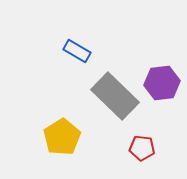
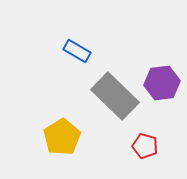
red pentagon: moved 3 px right, 2 px up; rotated 10 degrees clockwise
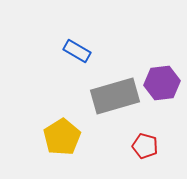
gray rectangle: rotated 60 degrees counterclockwise
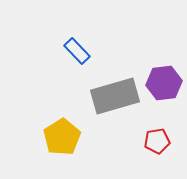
blue rectangle: rotated 16 degrees clockwise
purple hexagon: moved 2 px right
red pentagon: moved 12 px right, 5 px up; rotated 25 degrees counterclockwise
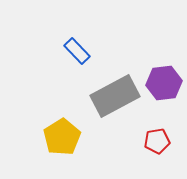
gray rectangle: rotated 12 degrees counterclockwise
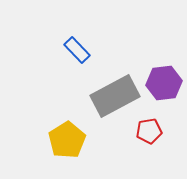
blue rectangle: moved 1 px up
yellow pentagon: moved 5 px right, 3 px down
red pentagon: moved 8 px left, 10 px up
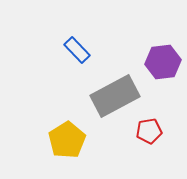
purple hexagon: moved 1 px left, 21 px up
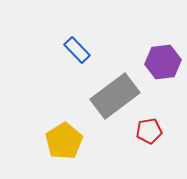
gray rectangle: rotated 9 degrees counterclockwise
yellow pentagon: moved 3 px left, 1 px down
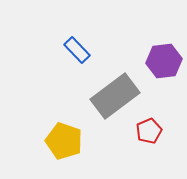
purple hexagon: moved 1 px right, 1 px up
red pentagon: rotated 15 degrees counterclockwise
yellow pentagon: rotated 21 degrees counterclockwise
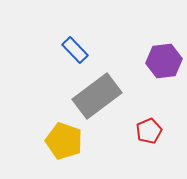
blue rectangle: moved 2 px left
gray rectangle: moved 18 px left
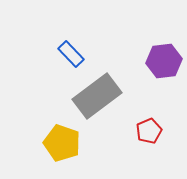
blue rectangle: moved 4 px left, 4 px down
yellow pentagon: moved 2 px left, 2 px down
